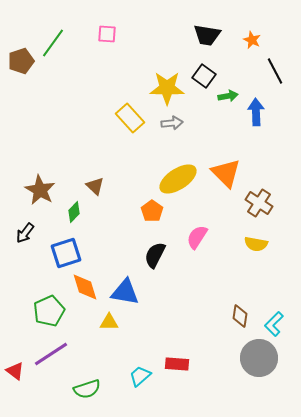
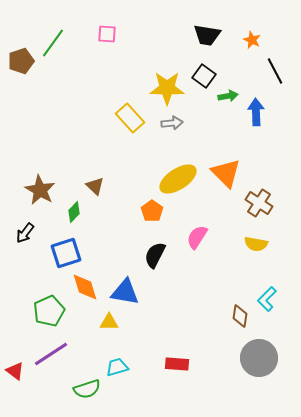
cyan L-shape: moved 7 px left, 25 px up
cyan trapezoid: moved 23 px left, 9 px up; rotated 25 degrees clockwise
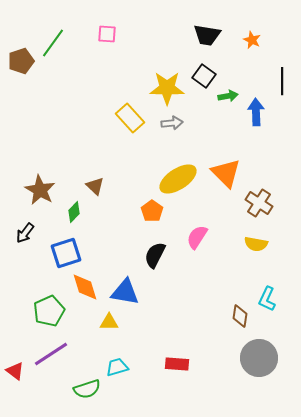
black line: moved 7 px right, 10 px down; rotated 28 degrees clockwise
cyan L-shape: rotated 20 degrees counterclockwise
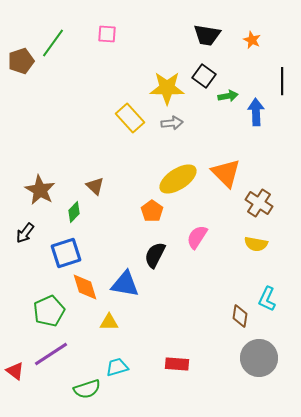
blue triangle: moved 8 px up
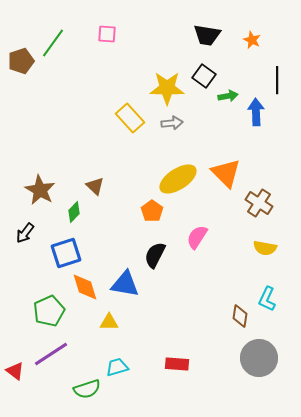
black line: moved 5 px left, 1 px up
yellow semicircle: moved 9 px right, 4 px down
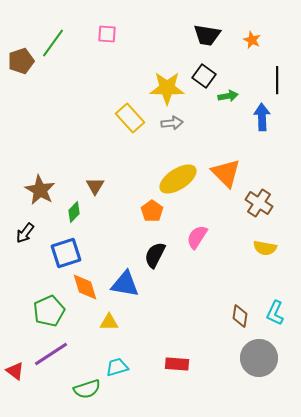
blue arrow: moved 6 px right, 5 px down
brown triangle: rotated 18 degrees clockwise
cyan L-shape: moved 8 px right, 14 px down
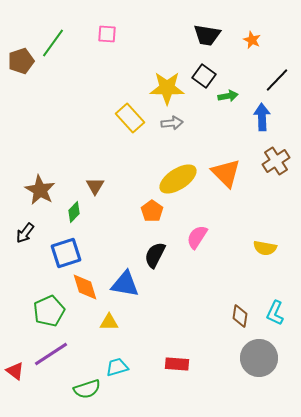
black line: rotated 44 degrees clockwise
brown cross: moved 17 px right, 42 px up; rotated 24 degrees clockwise
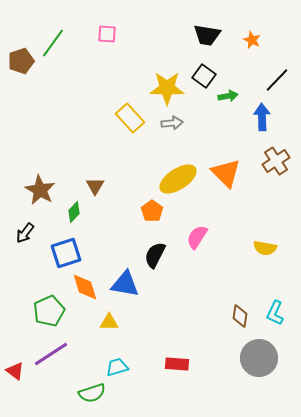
green semicircle: moved 5 px right, 4 px down
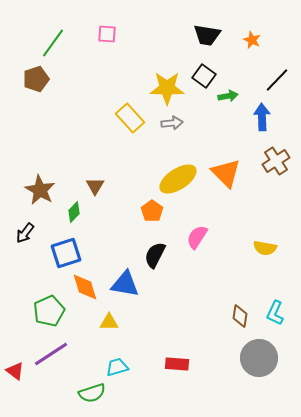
brown pentagon: moved 15 px right, 18 px down
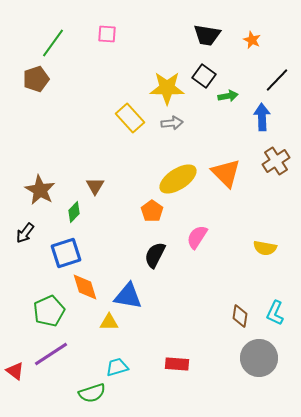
blue triangle: moved 3 px right, 12 px down
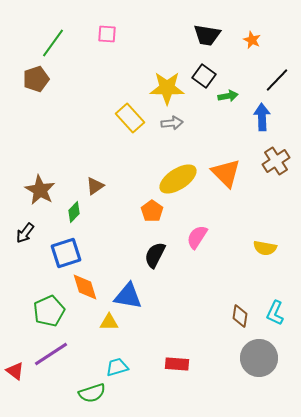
brown triangle: rotated 24 degrees clockwise
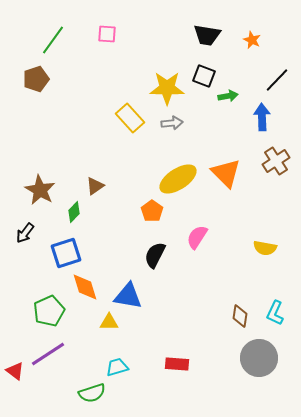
green line: moved 3 px up
black square: rotated 15 degrees counterclockwise
purple line: moved 3 px left
